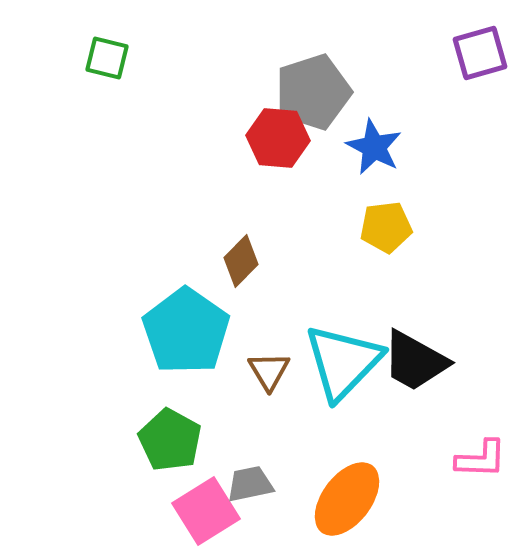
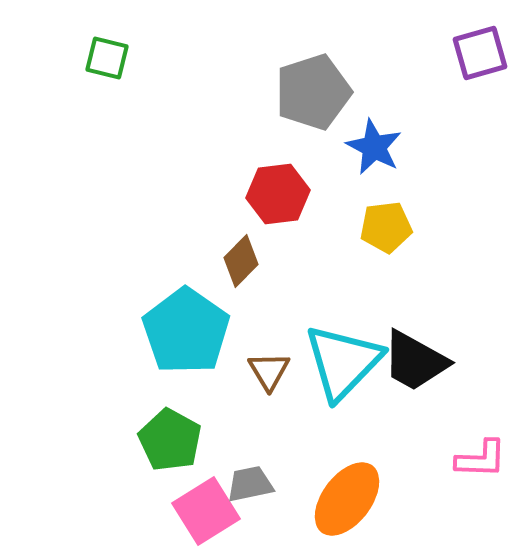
red hexagon: moved 56 px down; rotated 12 degrees counterclockwise
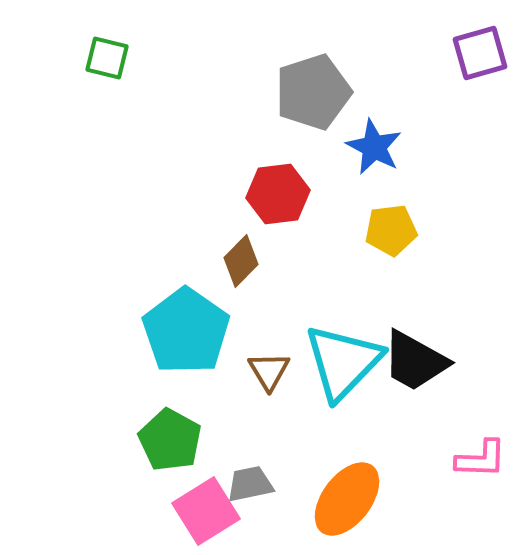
yellow pentagon: moved 5 px right, 3 px down
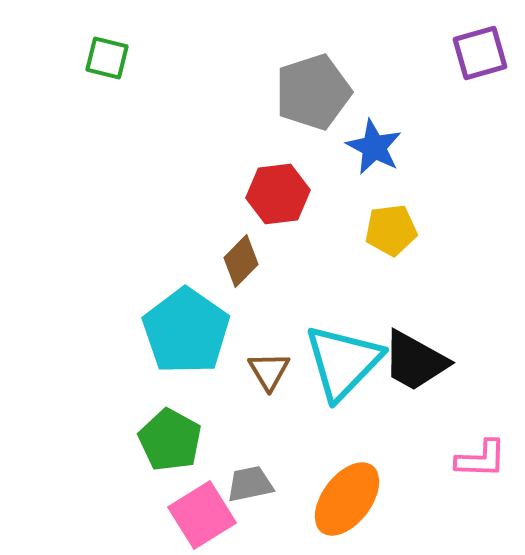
pink square: moved 4 px left, 4 px down
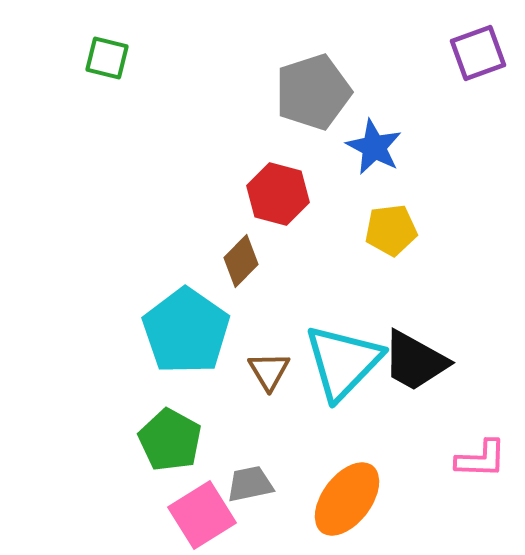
purple square: moved 2 px left; rotated 4 degrees counterclockwise
red hexagon: rotated 22 degrees clockwise
